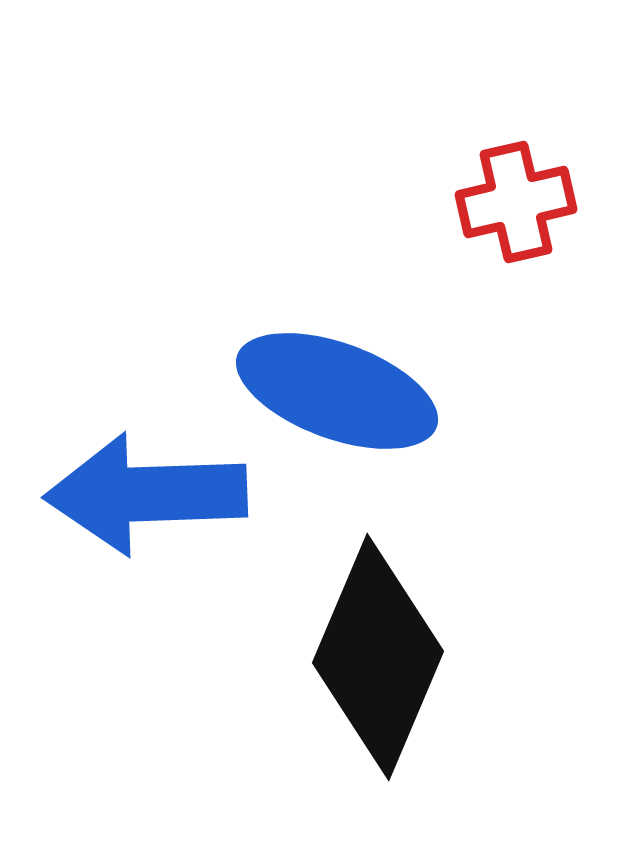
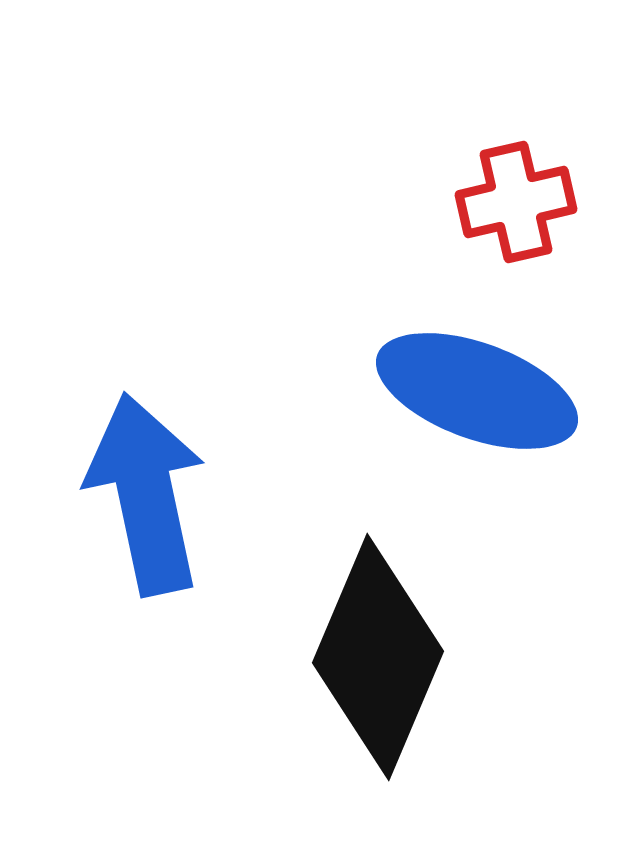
blue ellipse: moved 140 px right
blue arrow: rotated 80 degrees clockwise
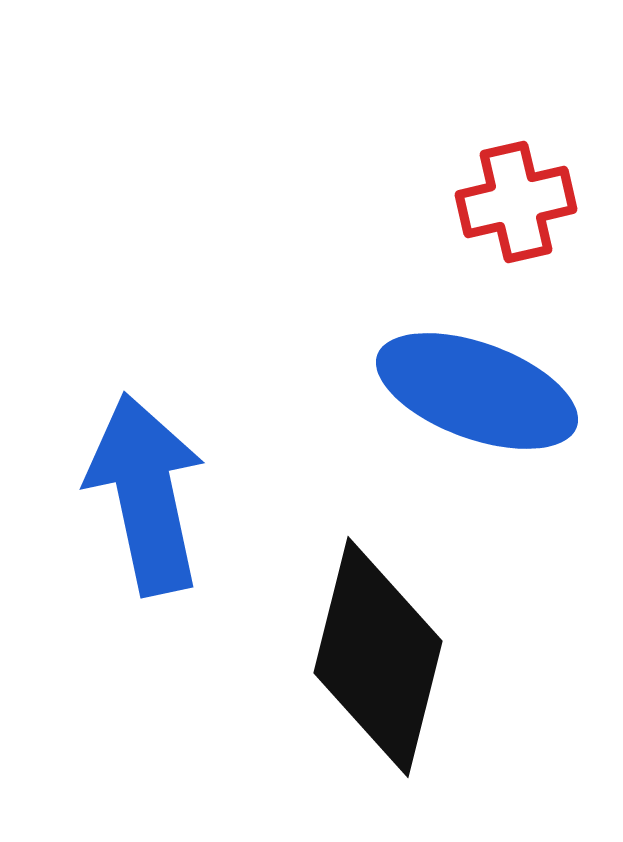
black diamond: rotated 9 degrees counterclockwise
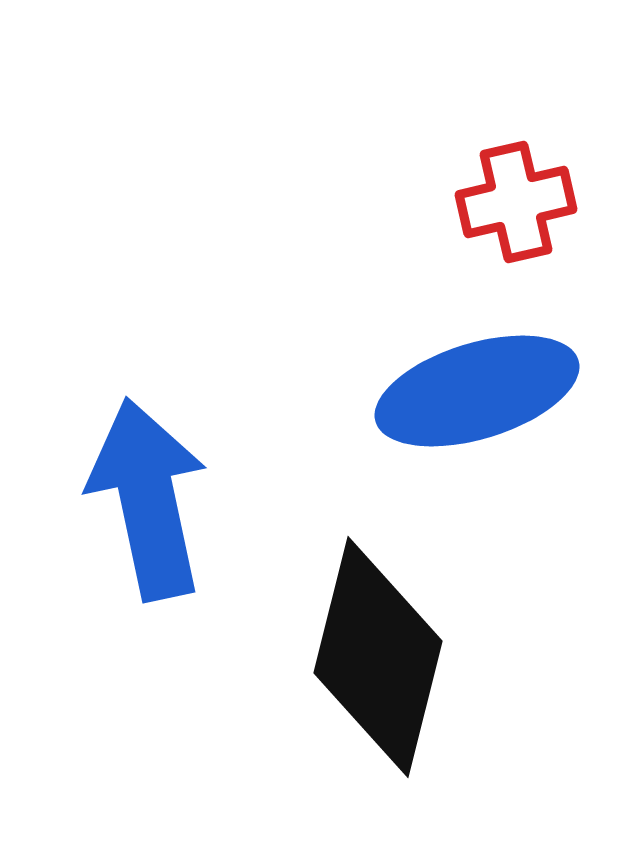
blue ellipse: rotated 37 degrees counterclockwise
blue arrow: moved 2 px right, 5 px down
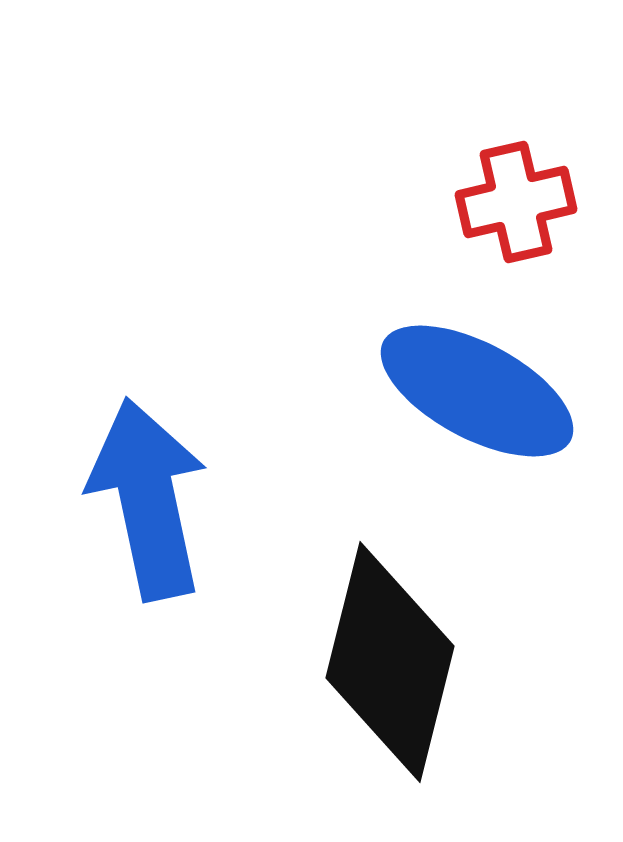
blue ellipse: rotated 45 degrees clockwise
black diamond: moved 12 px right, 5 px down
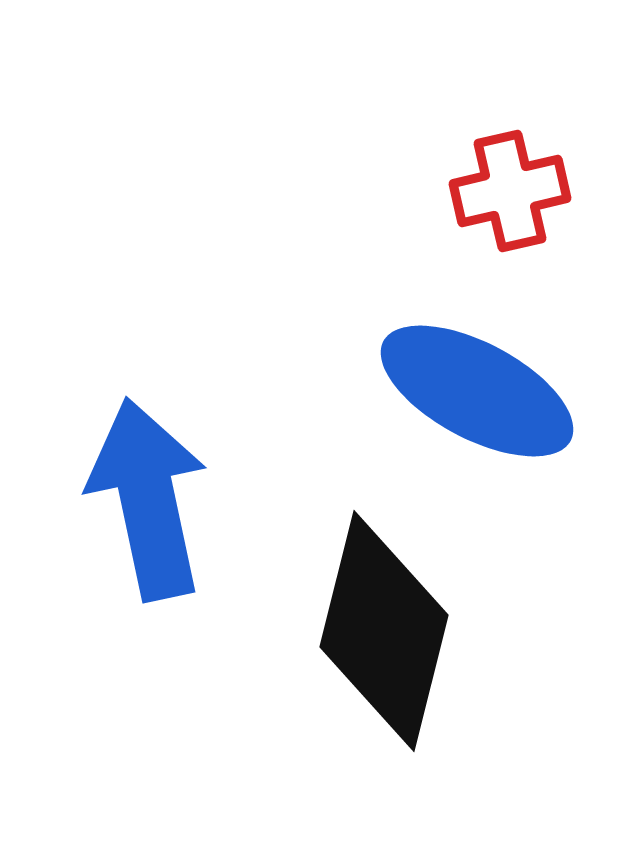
red cross: moved 6 px left, 11 px up
black diamond: moved 6 px left, 31 px up
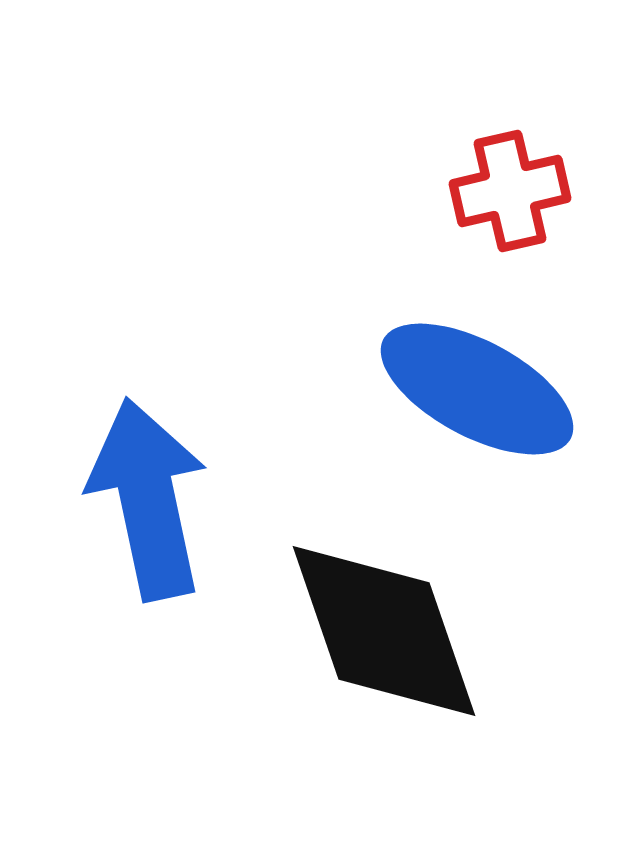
blue ellipse: moved 2 px up
black diamond: rotated 33 degrees counterclockwise
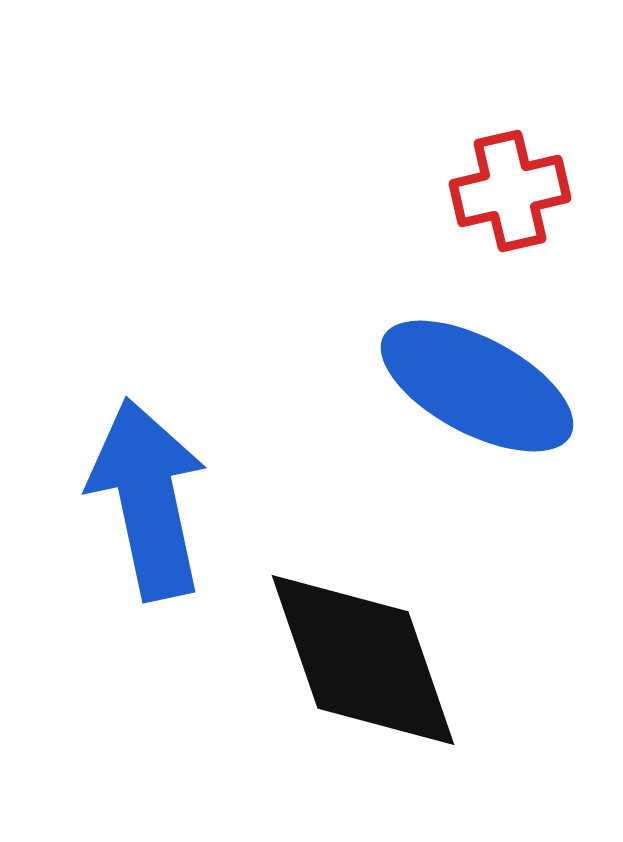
blue ellipse: moved 3 px up
black diamond: moved 21 px left, 29 px down
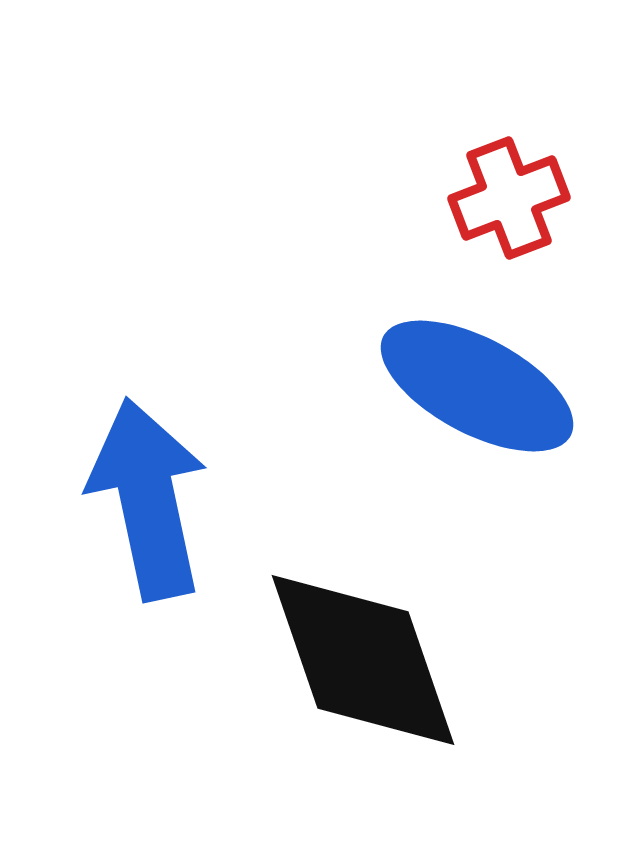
red cross: moved 1 px left, 7 px down; rotated 8 degrees counterclockwise
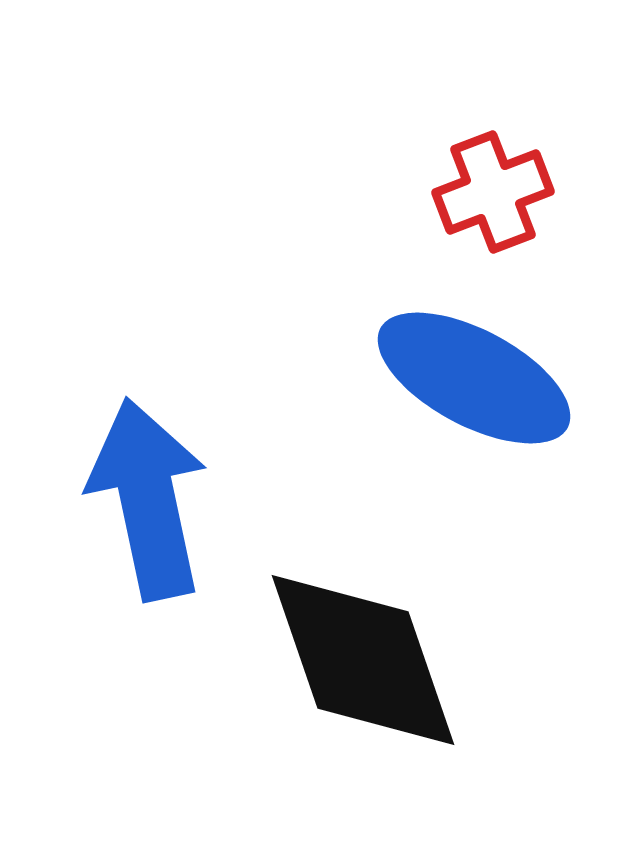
red cross: moved 16 px left, 6 px up
blue ellipse: moved 3 px left, 8 px up
